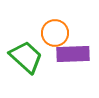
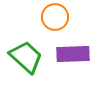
orange circle: moved 16 px up
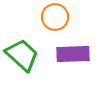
green trapezoid: moved 4 px left, 2 px up
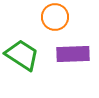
green trapezoid: rotated 9 degrees counterclockwise
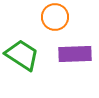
purple rectangle: moved 2 px right
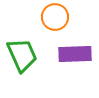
green trapezoid: rotated 33 degrees clockwise
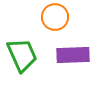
purple rectangle: moved 2 px left, 1 px down
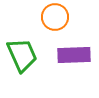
purple rectangle: moved 1 px right
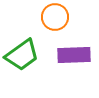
green trapezoid: rotated 78 degrees clockwise
